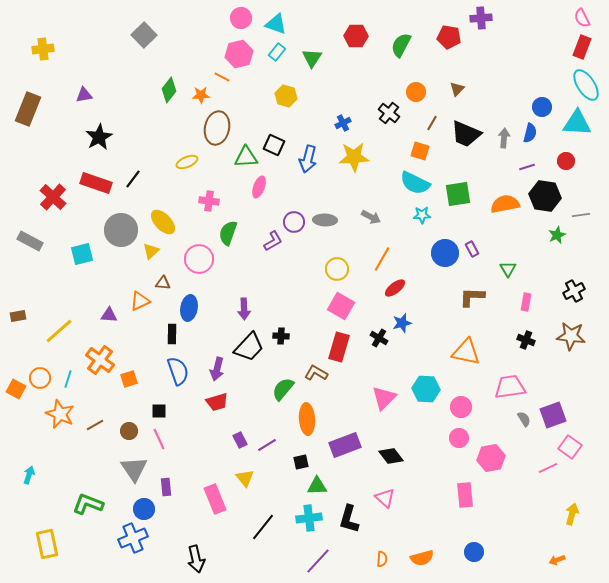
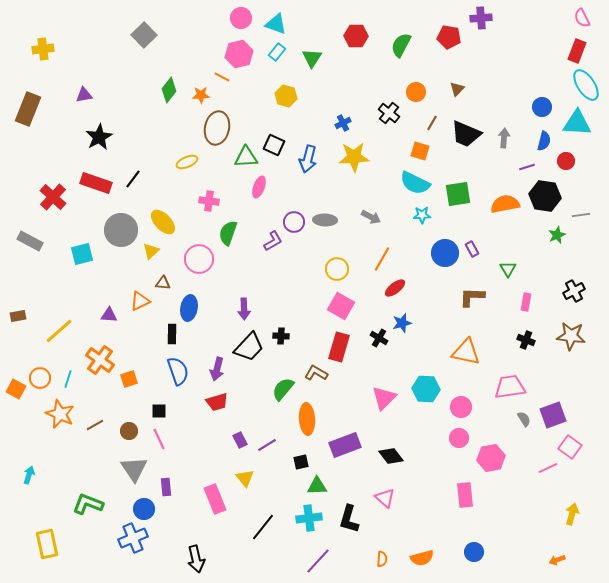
red rectangle at (582, 47): moved 5 px left, 4 px down
blue semicircle at (530, 133): moved 14 px right, 8 px down
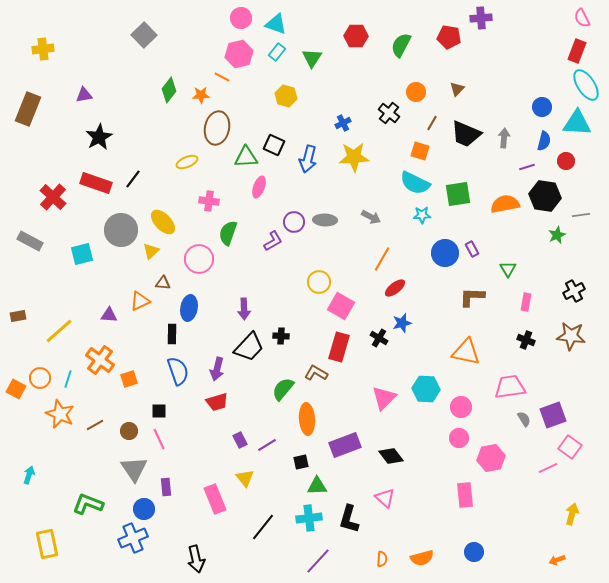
yellow circle at (337, 269): moved 18 px left, 13 px down
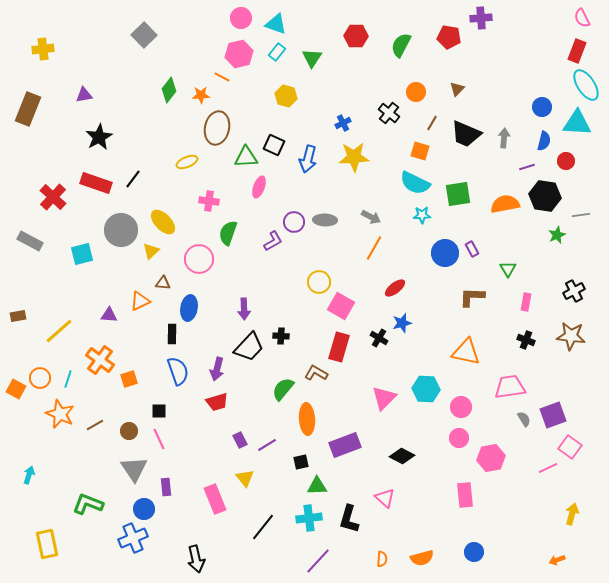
orange line at (382, 259): moved 8 px left, 11 px up
black diamond at (391, 456): moved 11 px right; rotated 25 degrees counterclockwise
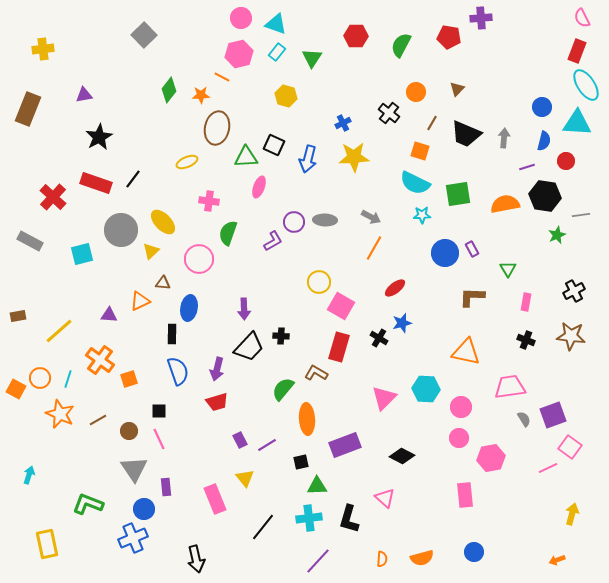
brown line at (95, 425): moved 3 px right, 5 px up
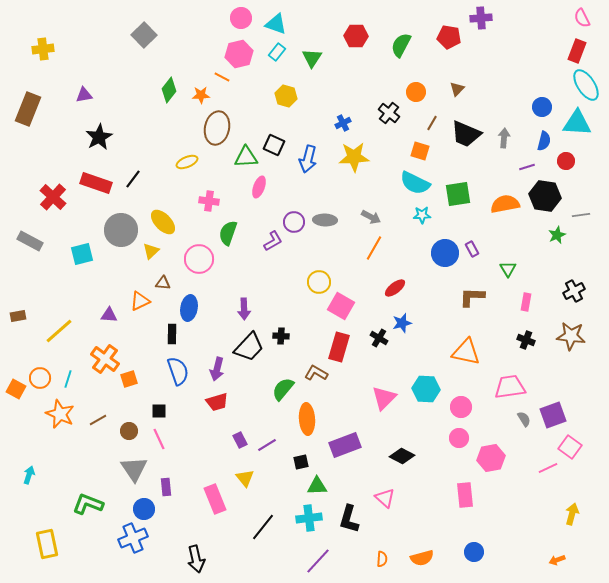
orange cross at (100, 360): moved 5 px right, 1 px up
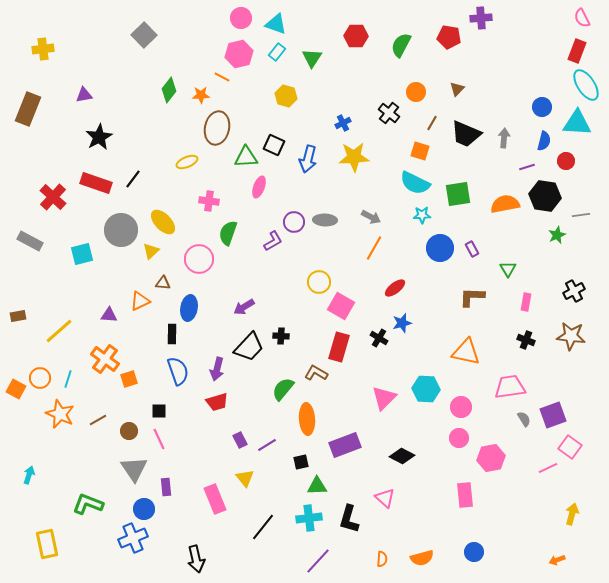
blue circle at (445, 253): moved 5 px left, 5 px up
purple arrow at (244, 309): moved 2 px up; rotated 60 degrees clockwise
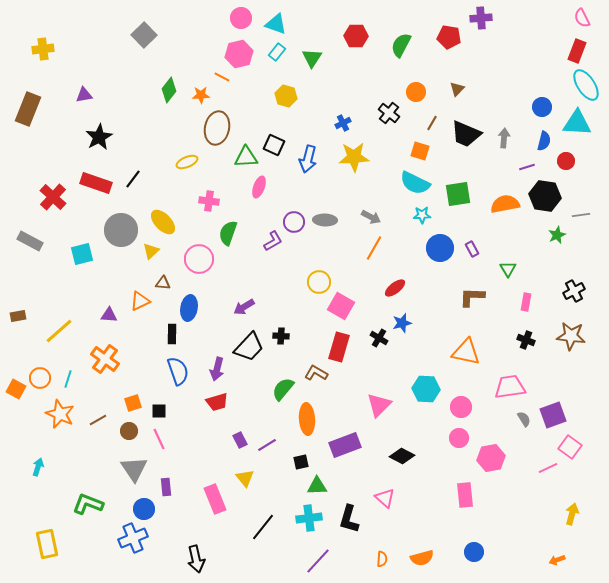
orange square at (129, 379): moved 4 px right, 24 px down
pink triangle at (384, 398): moved 5 px left, 7 px down
cyan arrow at (29, 475): moved 9 px right, 8 px up
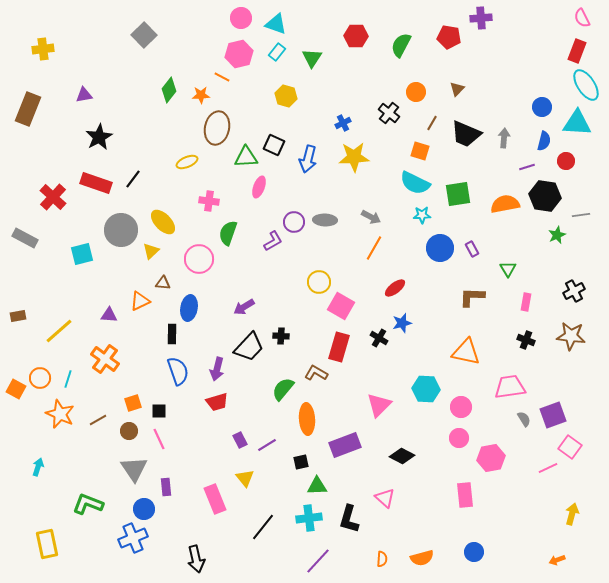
gray rectangle at (30, 241): moved 5 px left, 3 px up
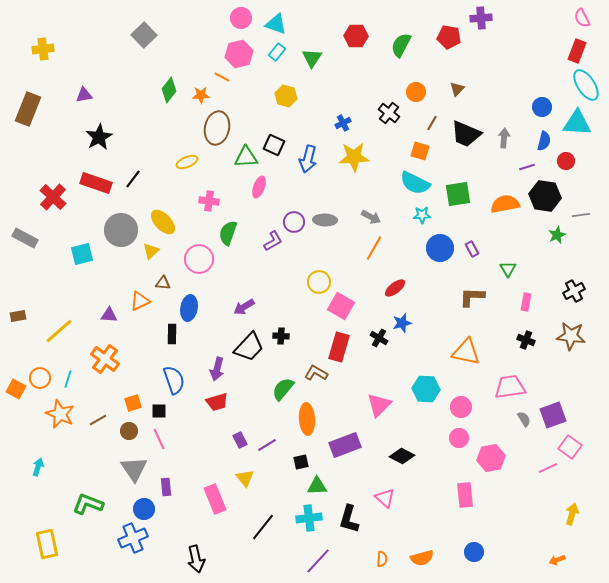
blue semicircle at (178, 371): moved 4 px left, 9 px down
